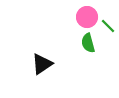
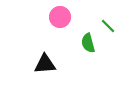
pink circle: moved 27 px left
black triangle: moved 3 px right; rotated 30 degrees clockwise
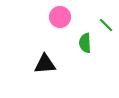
green line: moved 2 px left, 1 px up
green semicircle: moved 3 px left; rotated 12 degrees clockwise
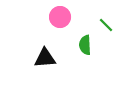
green semicircle: moved 2 px down
black triangle: moved 6 px up
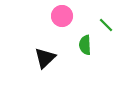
pink circle: moved 2 px right, 1 px up
black triangle: rotated 40 degrees counterclockwise
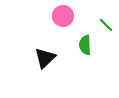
pink circle: moved 1 px right
